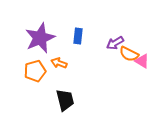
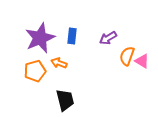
blue rectangle: moved 6 px left
purple arrow: moved 7 px left, 5 px up
orange semicircle: moved 2 px left, 2 px down; rotated 84 degrees clockwise
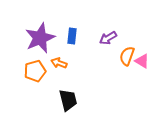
black trapezoid: moved 3 px right
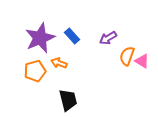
blue rectangle: rotated 49 degrees counterclockwise
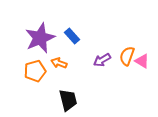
purple arrow: moved 6 px left, 22 px down
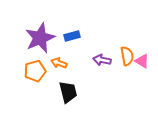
blue rectangle: rotated 63 degrees counterclockwise
orange semicircle: rotated 150 degrees clockwise
purple arrow: rotated 42 degrees clockwise
black trapezoid: moved 8 px up
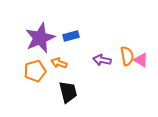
blue rectangle: moved 1 px left
pink triangle: moved 1 px left, 1 px up
